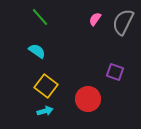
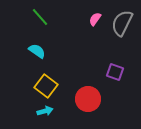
gray semicircle: moved 1 px left, 1 px down
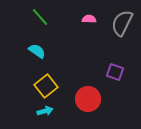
pink semicircle: moved 6 px left; rotated 56 degrees clockwise
yellow square: rotated 15 degrees clockwise
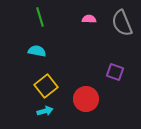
green line: rotated 24 degrees clockwise
gray semicircle: rotated 48 degrees counterclockwise
cyan semicircle: rotated 24 degrees counterclockwise
red circle: moved 2 px left
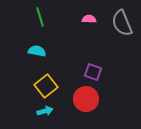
purple square: moved 22 px left
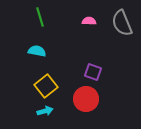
pink semicircle: moved 2 px down
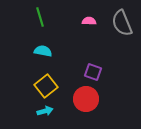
cyan semicircle: moved 6 px right
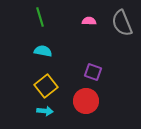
red circle: moved 2 px down
cyan arrow: rotated 21 degrees clockwise
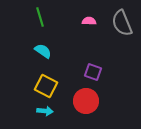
cyan semicircle: rotated 24 degrees clockwise
yellow square: rotated 25 degrees counterclockwise
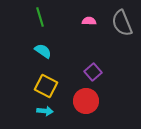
purple square: rotated 30 degrees clockwise
